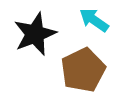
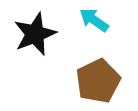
brown pentagon: moved 15 px right, 11 px down
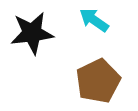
black star: moved 3 px left, 1 px up; rotated 15 degrees clockwise
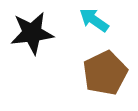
brown pentagon: moved 7 px right, 8 px up
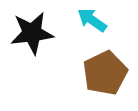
cyan arrow: moved 2 px left
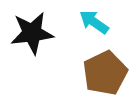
cyan arrow: moved 2 px right, 2 px down
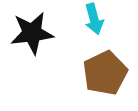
cyan arrow: moved 3 px up; rotated 140 degrees counterclockwise
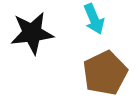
cyan arrow: rotated 8 degrees counterclockwise
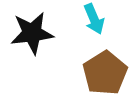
brown pentagon: rotated 6 degrees counterclockwise
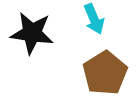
black star: rotated 15 degrees clockwise
